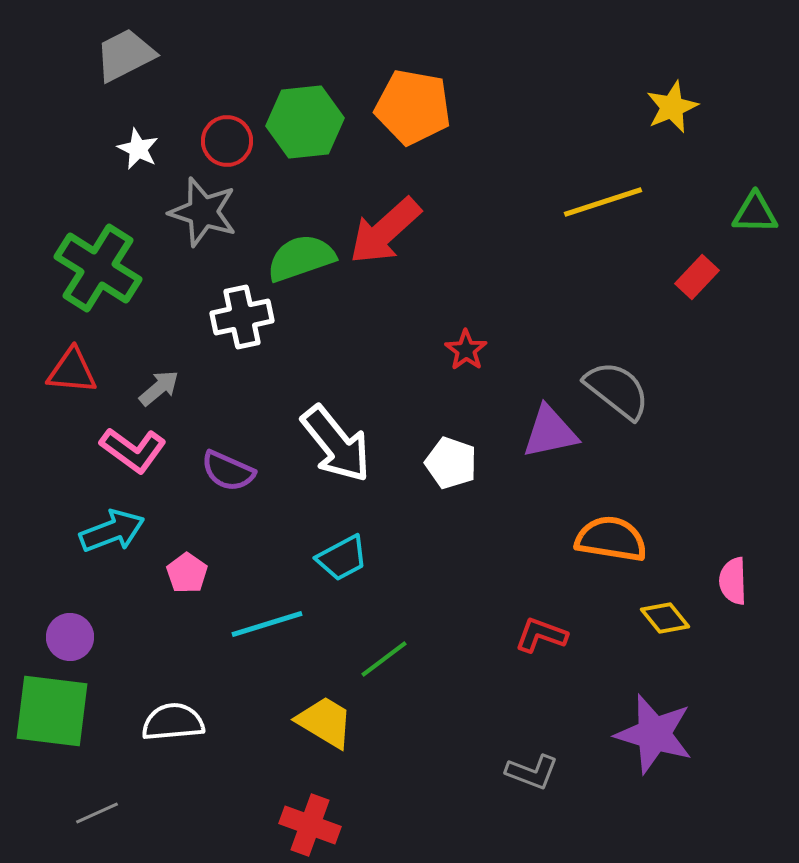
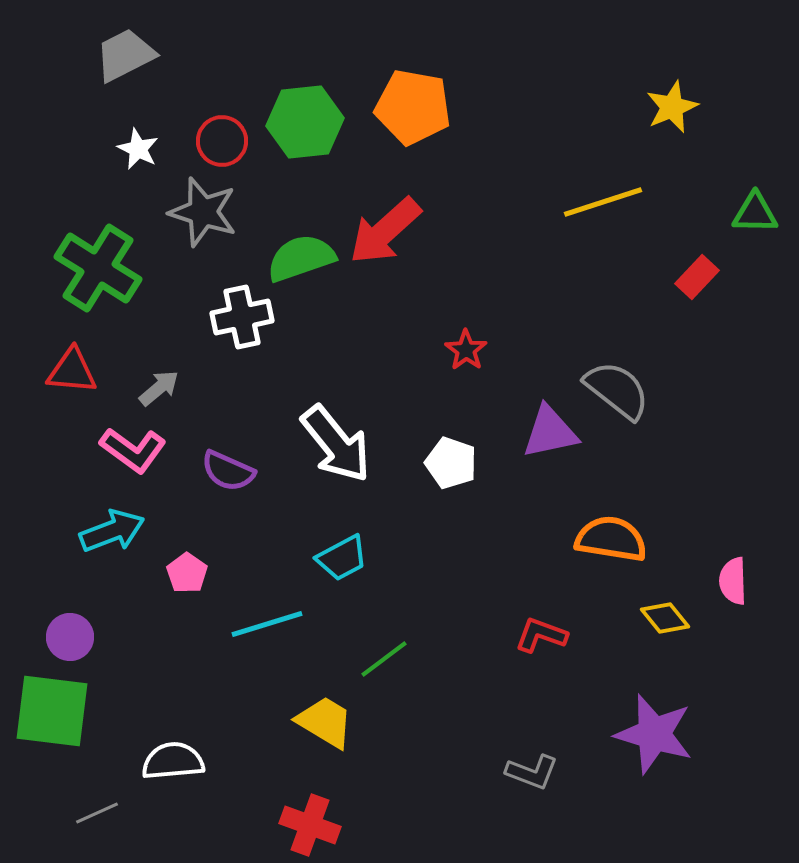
red circle: moved 5 px left
white semicircle: moved 39 px down
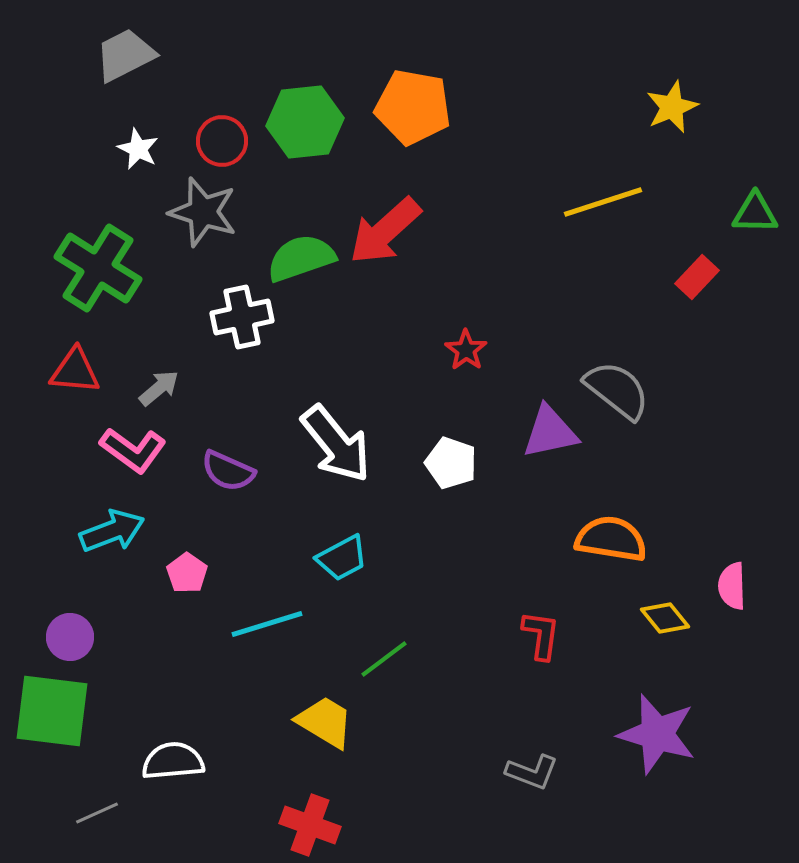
red triangle: moved 3 px right
pink semicircle: moved 1 px left, 5 px down
red L-shape: rotated 78 degrees clockwise
purple star: moved 3 px right
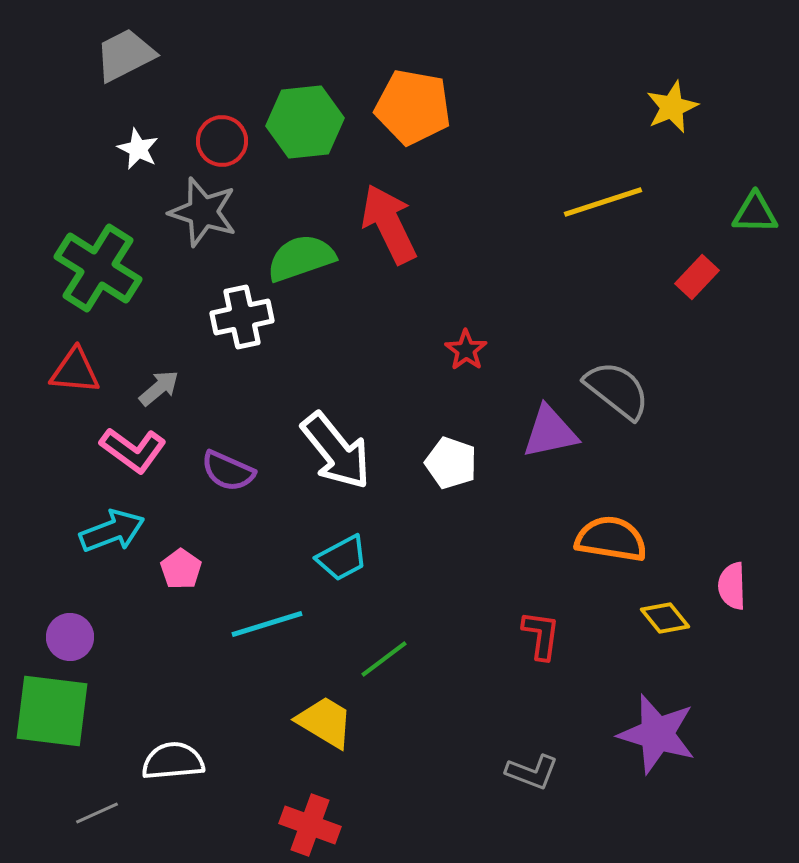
red arrow: moved 4 px right, 7 px up; rotated 106 degrees clockwise
white arrow: moved 7 px down
pink pentagon: moved 6 px left, 4 px up
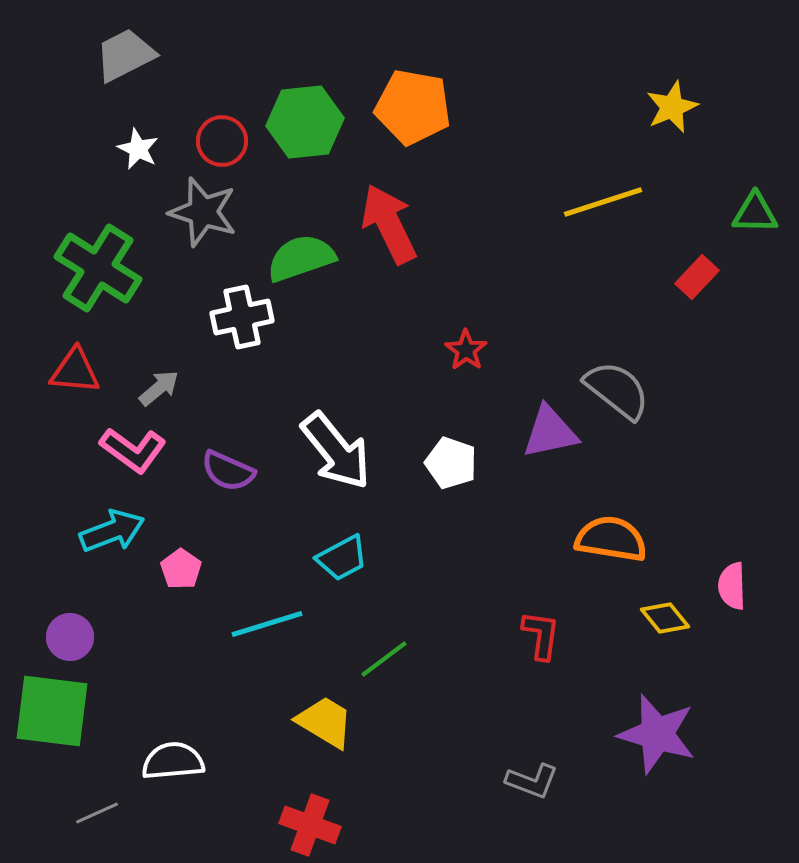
gray L-shape: moved 9 px down
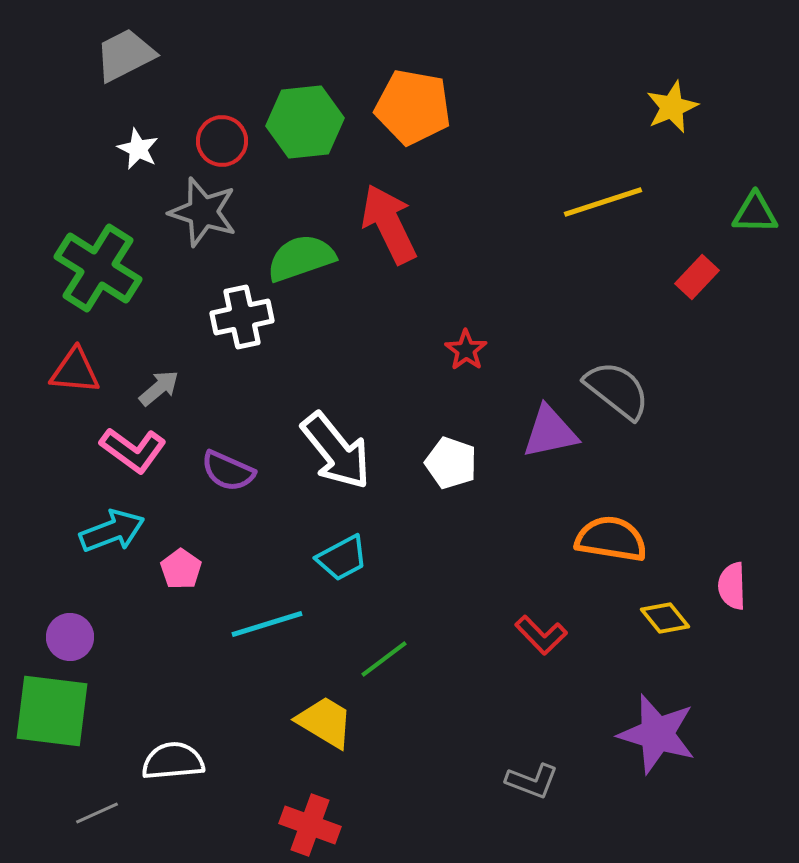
red L-shape: rotated 128 degrees clockwise
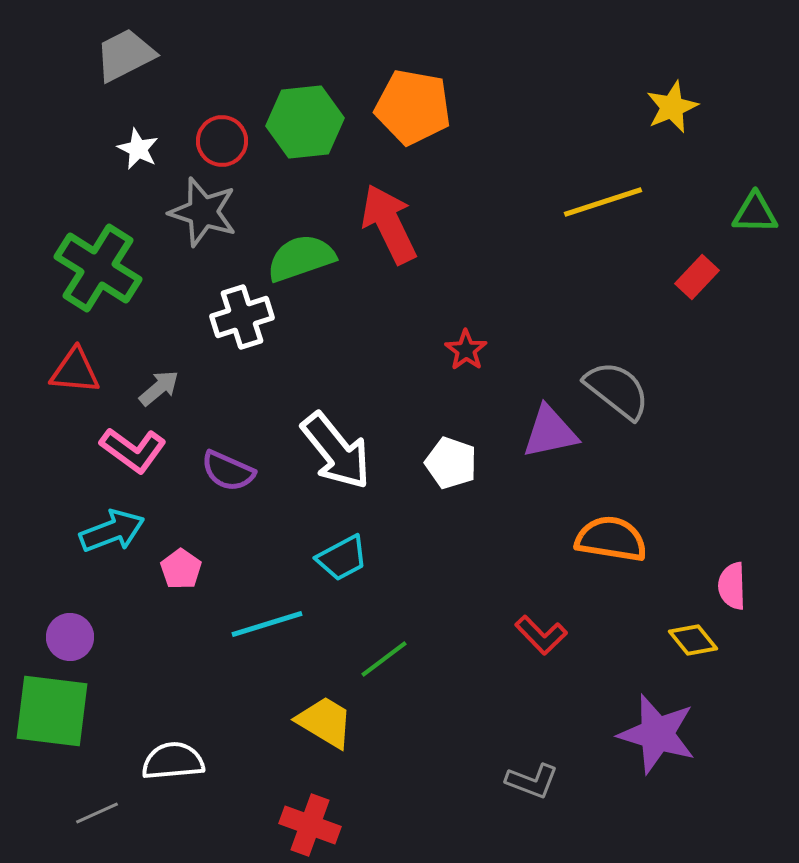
white cross: rotated 6 degrees counterclockwise
yellow diamond: moved 28 px right, 22 px down
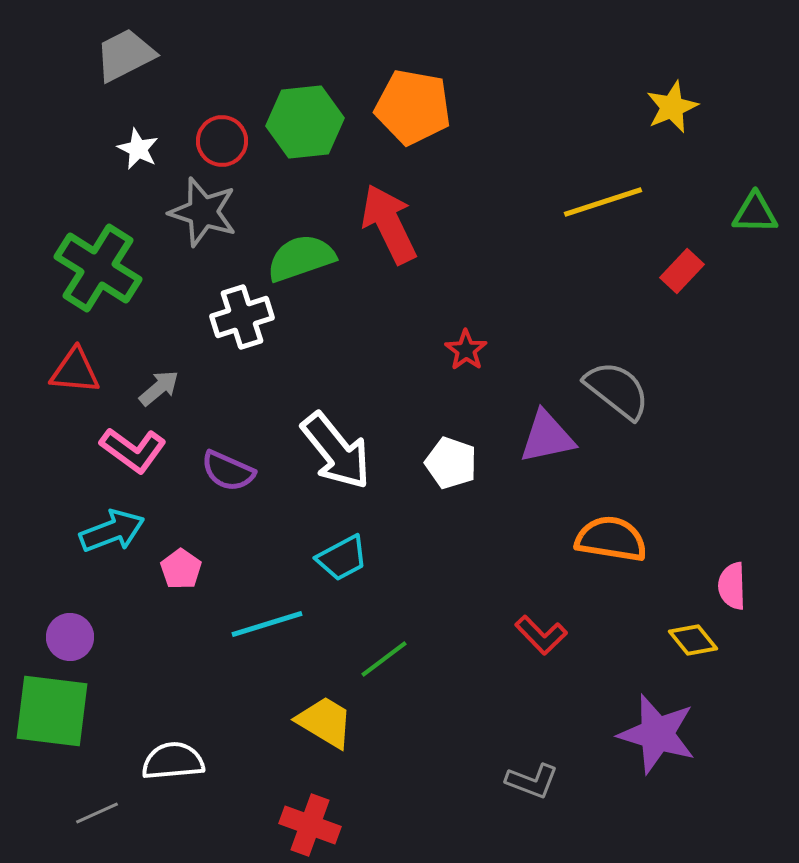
red rectangle: moved 15 px left, 6 px up
purple triangle: moved 3 px left, 5 px down
